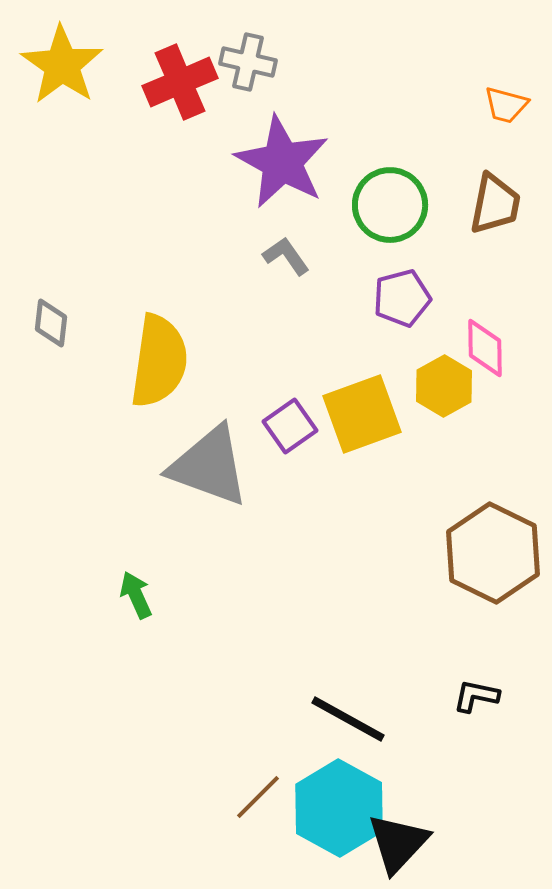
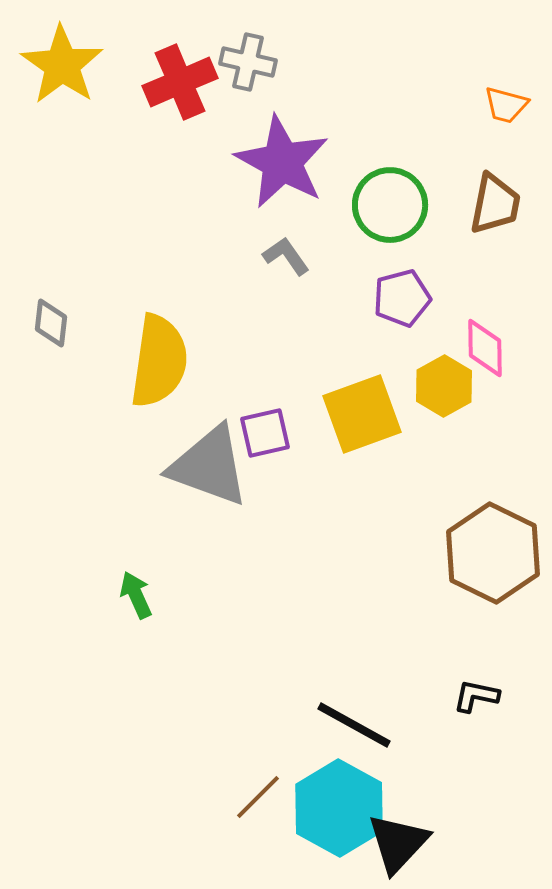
purple square: moved 25 px left, 7 px down; rotated 22 degrees clockwise
black line: moved 6 px right, 6 px down
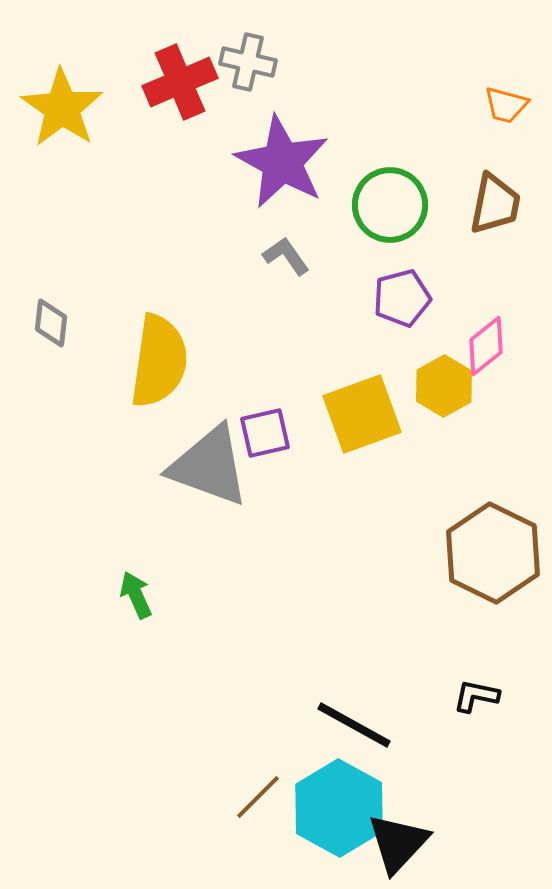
yellow star: moved 43 px down
pink diamond: moved 1 px right, 2 px up; rotated 52 degrees clockwise
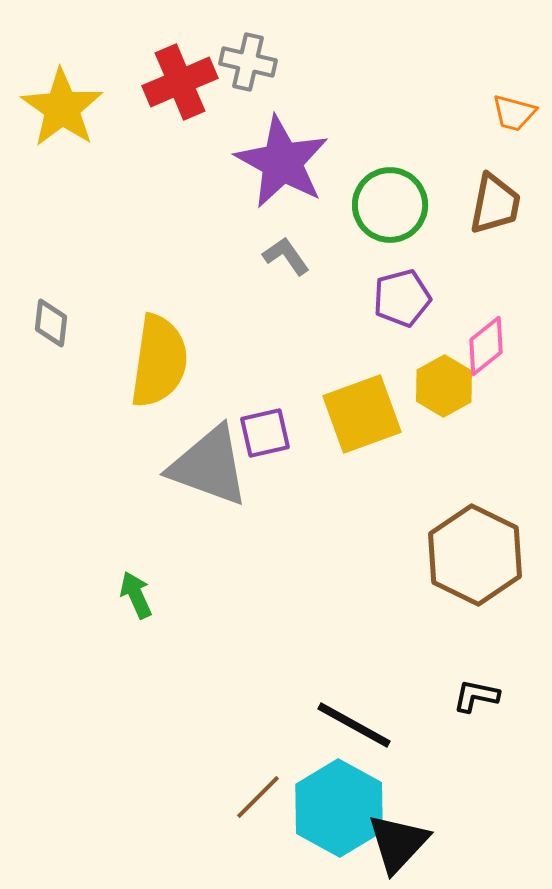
orange trapezoid: moved 8 px right, 8 px down
brown hexagon: moved 18 px left, 2 px down
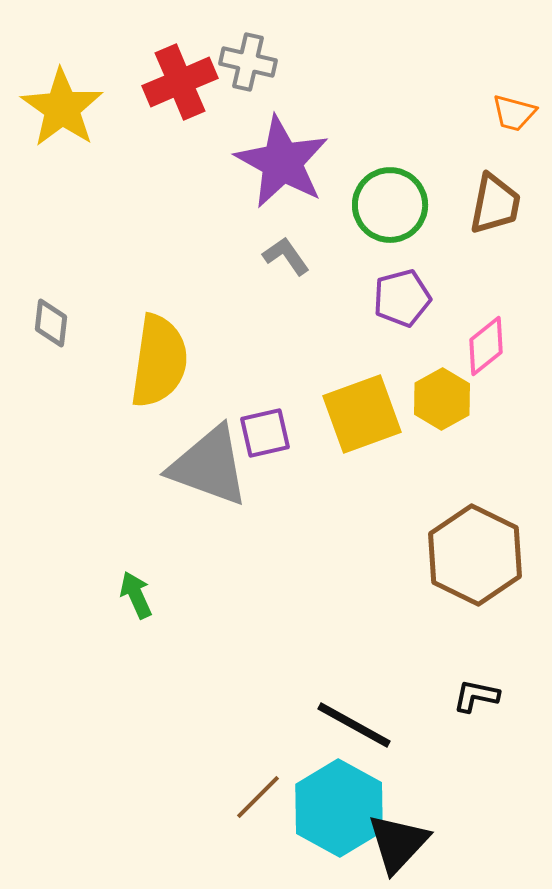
yellow hexagon: moved 2 px left, 13 px down
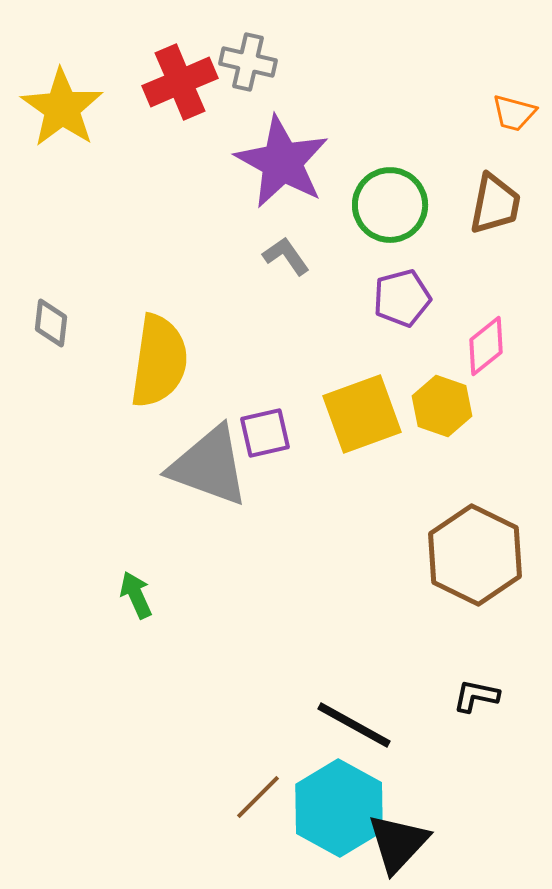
yellow hexagon: moved 7 px down; rotated 12 degrees counterclockwise
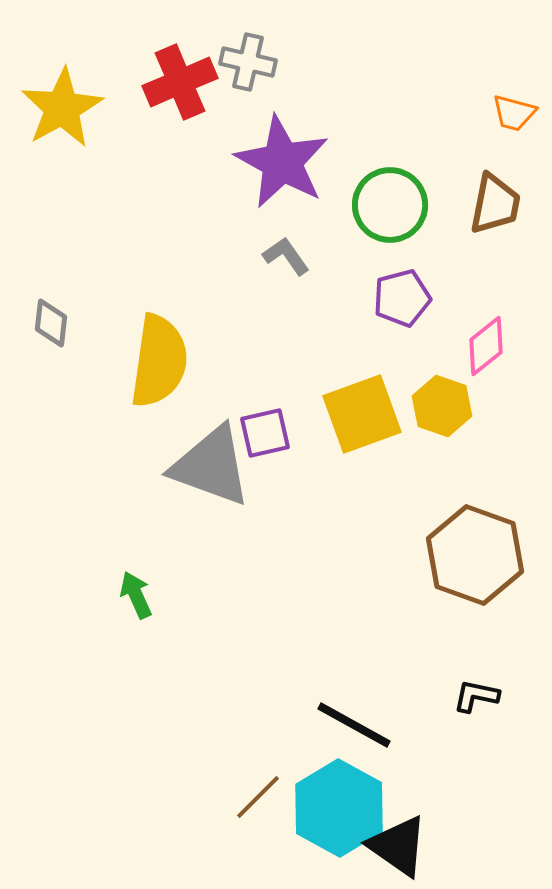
yellow star: rotated 8 degrees clockwise
gray triangle: moved 2 px right
brown hexagon: rotated 6 degrees counterclockwise
black triangle: moved 3 px down; rotated 38 degrees counterclockwise
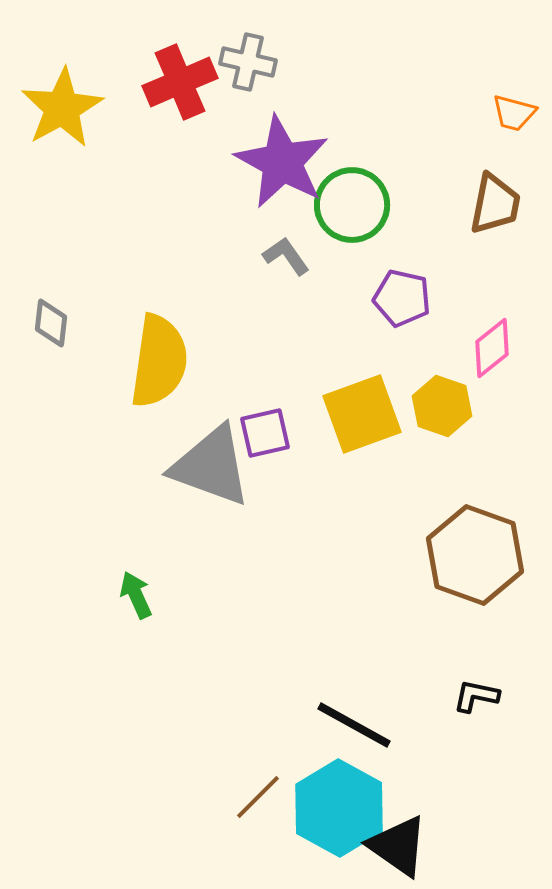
green circle: moved 38 px left
purple pentagon: rotated 28 degrees clockwise
pink diamond: moved 6 px right, 2 px down
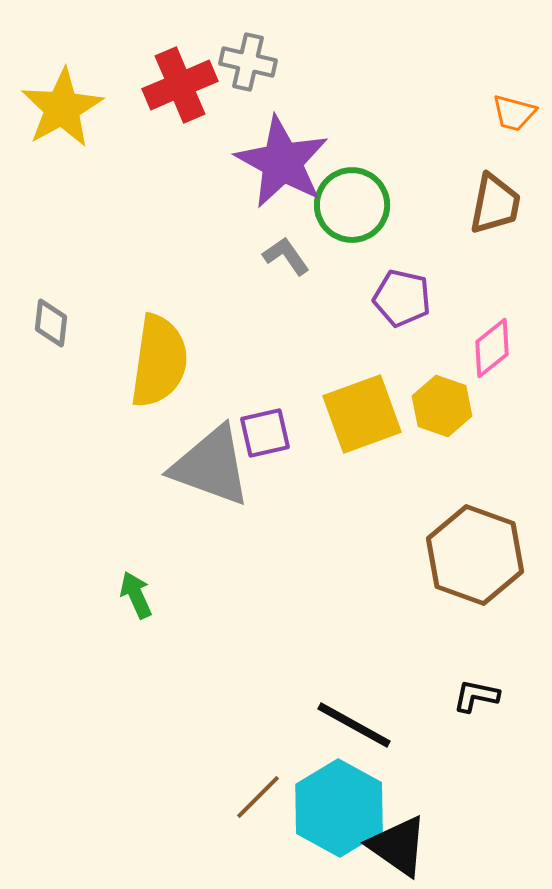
red cross: moved 3 px down
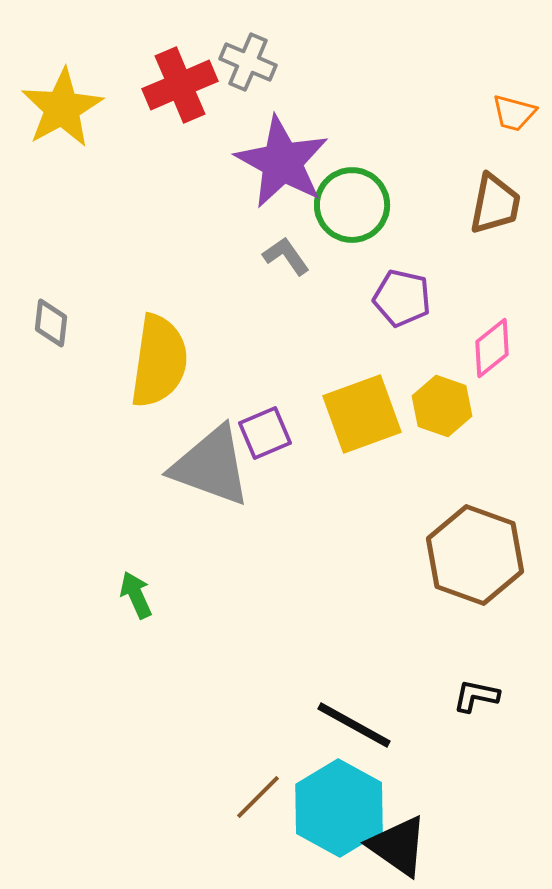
gray cross: rotated 10 degrees clockwise
purple square: rotated 10 degrees counterclockwise
